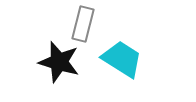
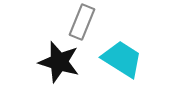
gray rectangle: moved 1 px left, 2 px up; rotated 8 degrees clockwise
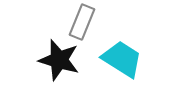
black star: moved 2 px up
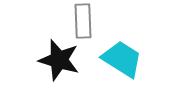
gray rectangle: moved 1 px right, 1 px up; rotated 24 degrees counterclockwise
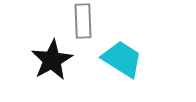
black star: moved 7 px left; rotated 27 degrees clockwise
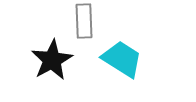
gray rectangle: moved 1 px right
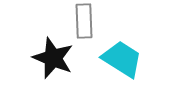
black star: moved 1 px right, 2 px up; rotated 21 degrees counterclockwise
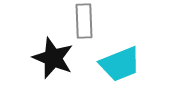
cyan trapezoid: moved 2 px left, 5 px down; rotated 126 degrees clockwise
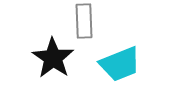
black star: rotated 12 degrees clockwise
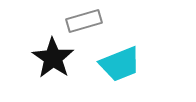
gray rectangle: rotated 76 degrees clockwise
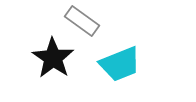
gray rectangle: moved 2 px left; rotated 52 degrees clockwise
